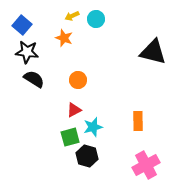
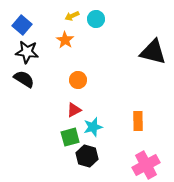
orange star: moved 1 px right, 2 px down; rotated 12 degrees clockwise
black semicircle: moved 10 px left
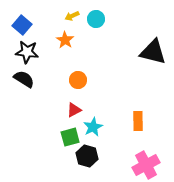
cyan star: rotated 12 degrees counterclockwise
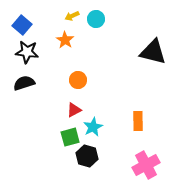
black semicircle: moved 4 px down; rotated 50 degrees counterclockwise
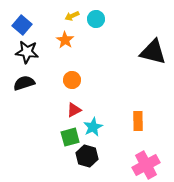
orange circle: moved 6 px left
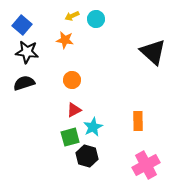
orange star: rotated 24 degrees counterclockwise
black triangle: rotated 28 degrees clockwise
